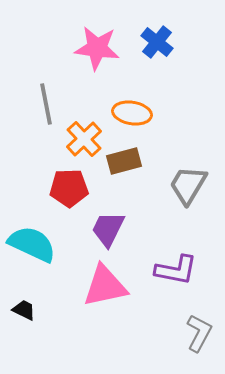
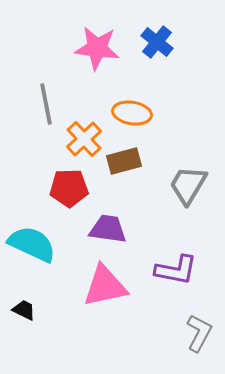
purple trapezoid: rotated 72 degrees clockwise
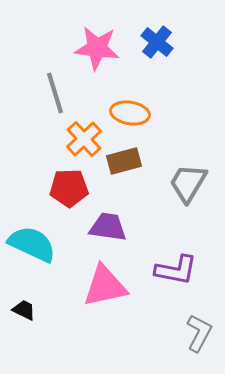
gray line: moved 9 px right, 11 px up; rotated 6 degrees counterclockwise
orange ellipse: moved 2 px left
gray trapezoid: moved 2 px up
purple trapezoid: moved 2 px up
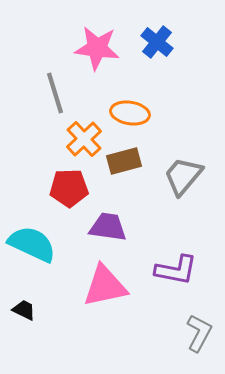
gray trapezoid: moved 5 px left, 7 px up; rotated 9 degrees clockwise
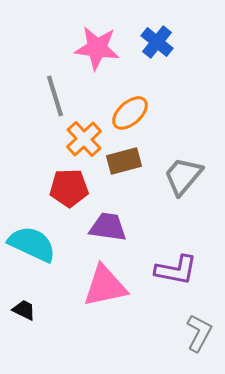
gray line: moved 3 px down
orange ellipse: rotated 51 degrees counterclockwise
